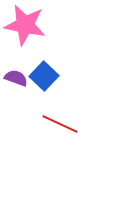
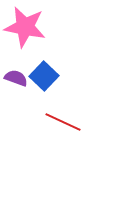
pink star: moved 2 px down
red line: moved 3 px right, 2 px up
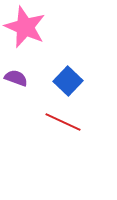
pink star: rotated 12 degrees clockwise
blue square: moved 24 px right, 5 px down
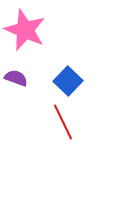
pink star: moved 3 px down
red line: rotated 39 degrees clockwise
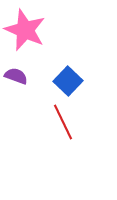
purple semicircle: moved 2 px up
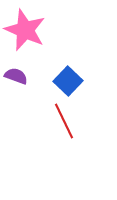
red line: moved 1 px right, 1 px up
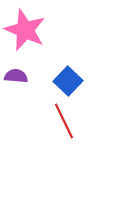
purple semicircle: rotated 15 degrees counterclockwise
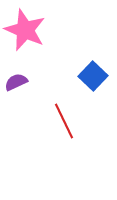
purple semicircle: moved 6 px down; rotated 30 degrees counterclockwise
blue square: moved 25 px right, 5 px up
